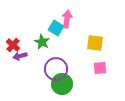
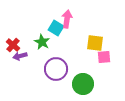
pink square: moved 4 px right, 11 px up
green circle: moved 21 px right
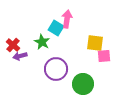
pink square: moved 1 px up
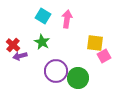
cyan square: moved 13 px left, 12 px up
pink square: rotated 24 degrees counterclockwise
purple circle: moved 2 px down
green circle: moved 5 px left, 6 px up
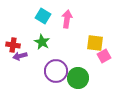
red cross: rotated 32 degrees counterclockwise
